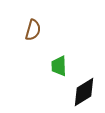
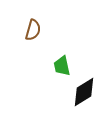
green trapezoid: moved 3 px right; rotated 10 degrees counterclockwise
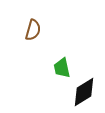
green trapezoid: moved 2 px down
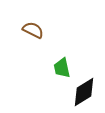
brown semicircle: rotated 80 degrees counterclockwise
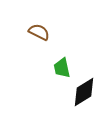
brown semicircle: moved 6 px right, 2 px down
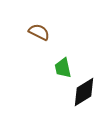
green trapezoid: moved 1 px right
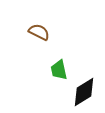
green trapezoid: moved 4 px left, 2 px down
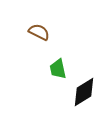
green trapezoid: moved 1 px left, 1 px up
